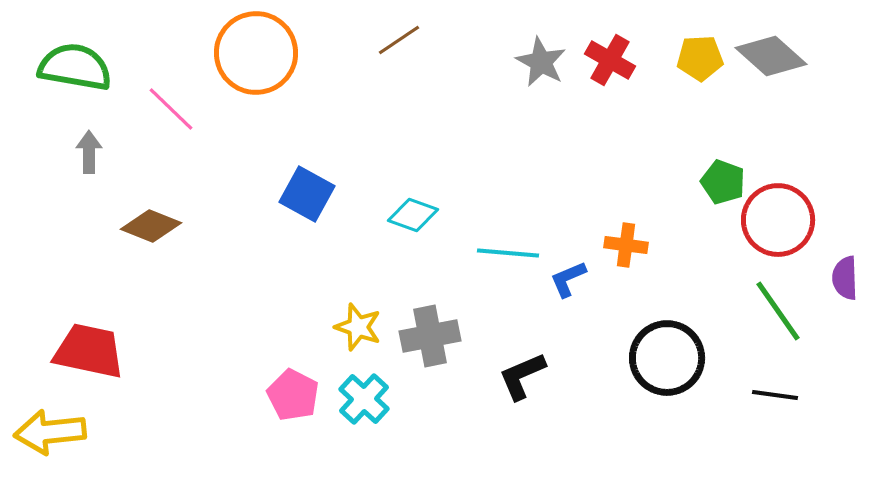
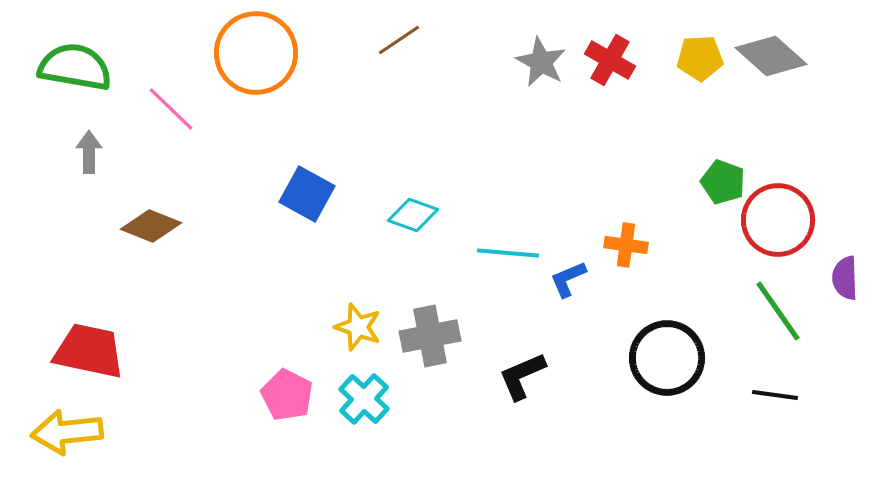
pink pentagon: moved 6 px left
yellow arrow: moved 17 px right
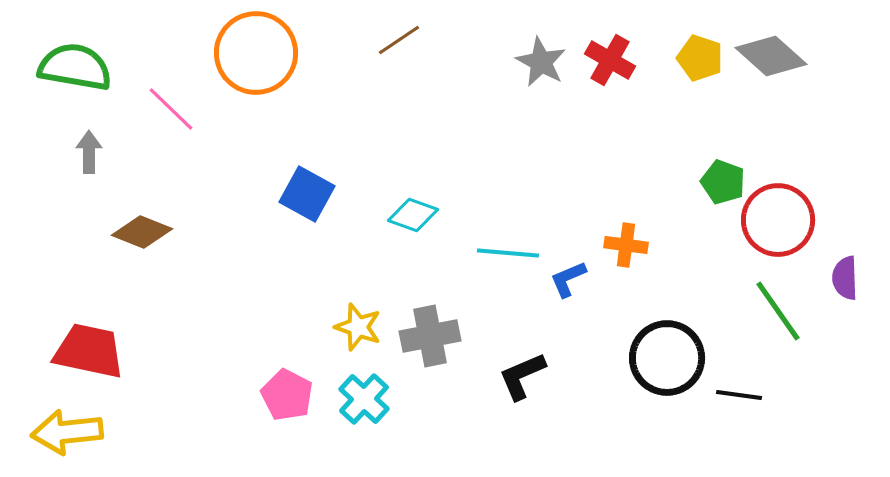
yellow pentagon: rotated 21 degrees clockwise
brown diamond: moved 9 px left, 6 px down
black line: moved 36 px left
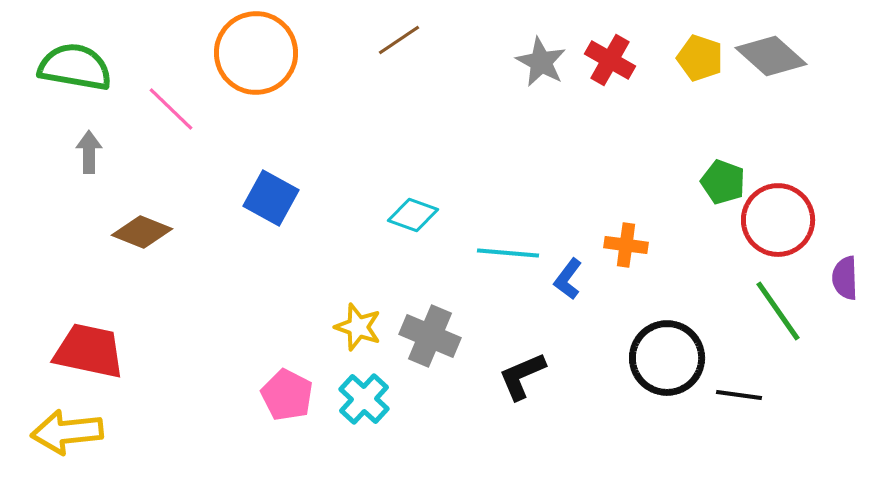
blue square: moved 36 px left, 4 px down
blue L-shape: rotated 30 degrees counterclockwise
gray cross: rotated 34 degrees clockwise
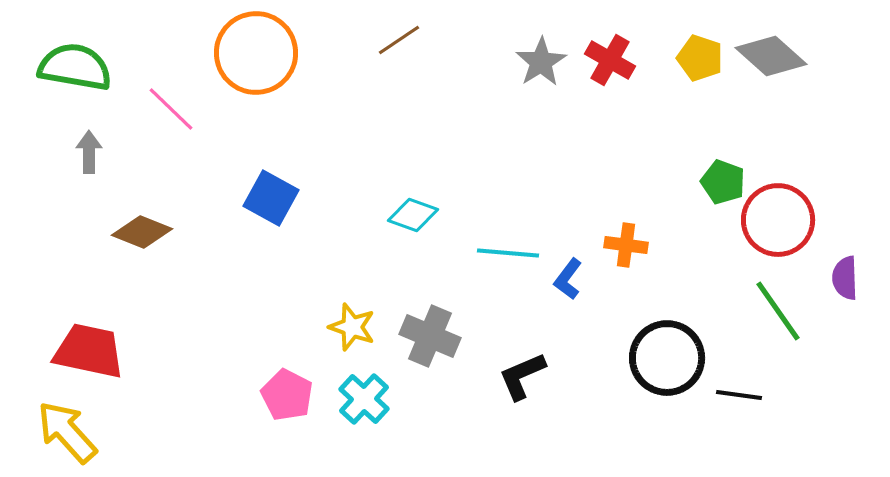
gray star: rotated 12 degrees clockwise
yellow star: moved 6 px left
yellow arrow: rotated 54 degrees clockwise
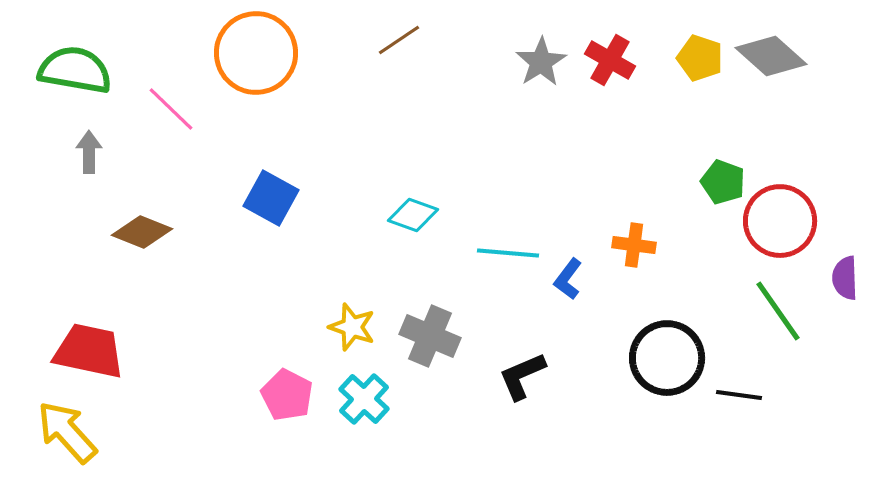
green semicircle: moved 3 px down
red circle: moved 2 px right, 1 px down
orange cross: moved 8 px right
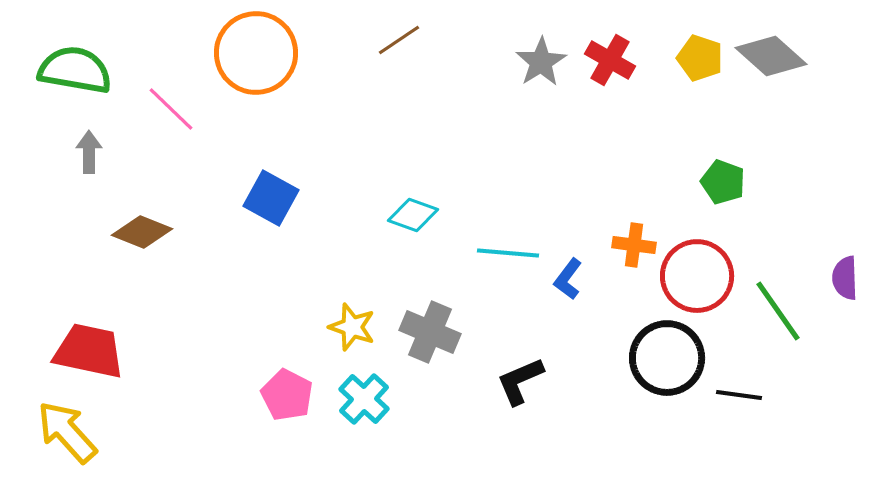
red circle: moved 83 px left, 55 px down
gray cross: moved 4 px up
black L-shape: moved 2 px left, 5 px down
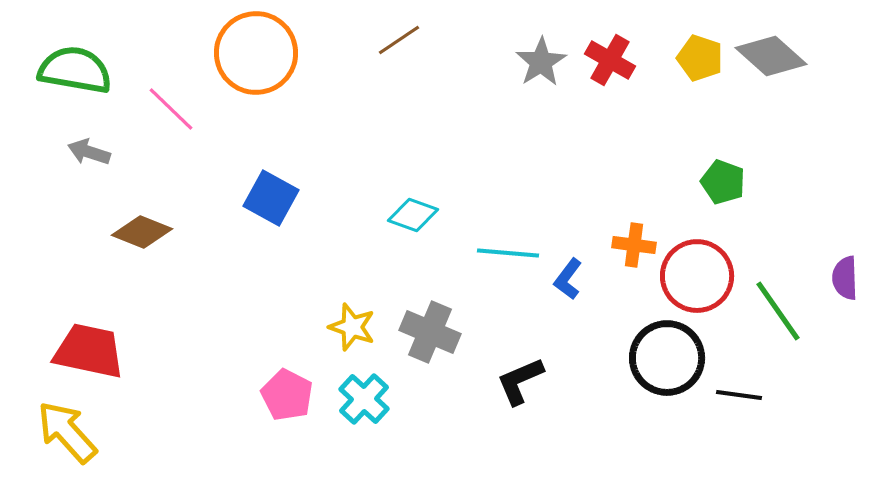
gray arrow: rotated 72 degrees counterclockwise
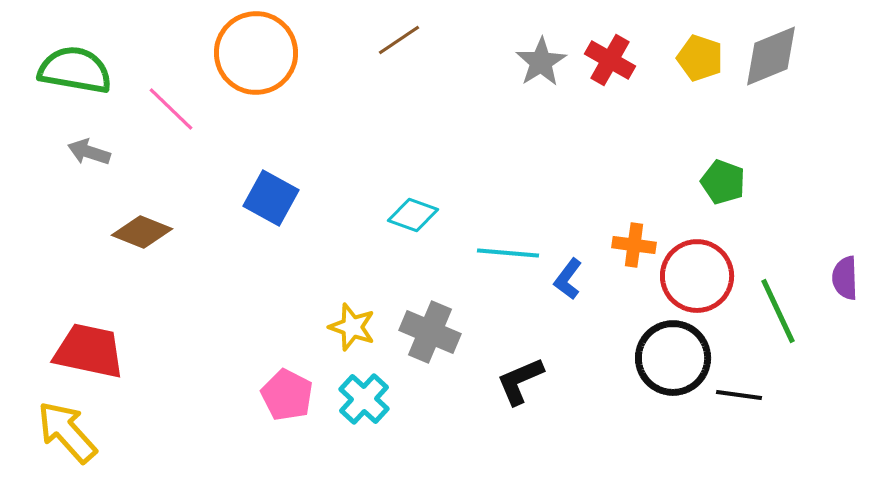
gray diamond: rotated 64 degrees counterclockwise
green line: rotated 10 degrees clockwise
black circle: moved 6 px right
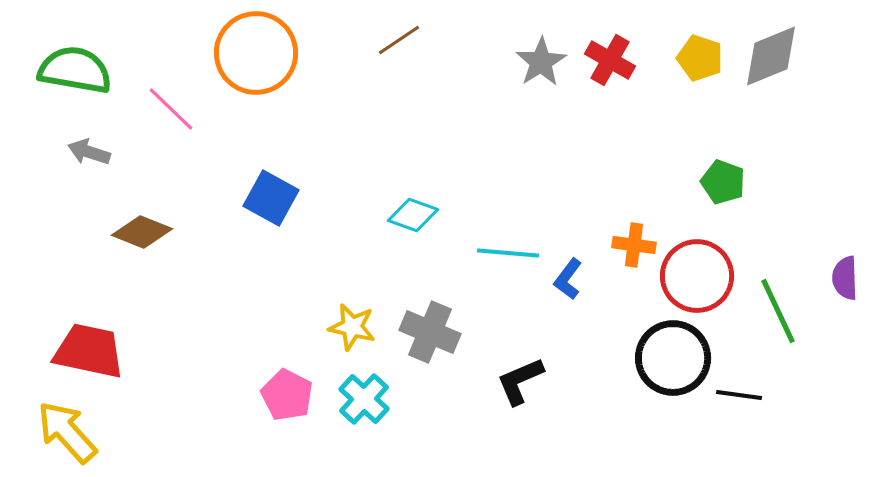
yellow star: rotated 6 degrees counterclockwise
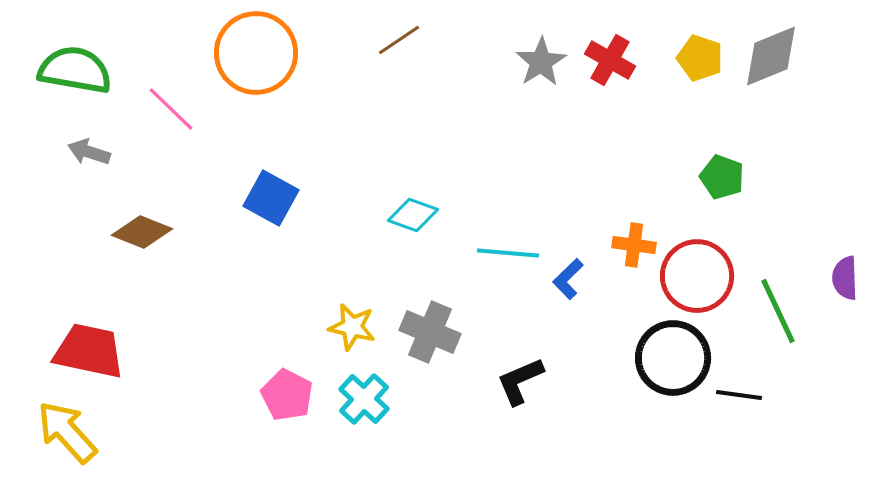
green pentagon: moved 1 px left, 5 px up
blue L-shape: rotated 9 degrees clockwise
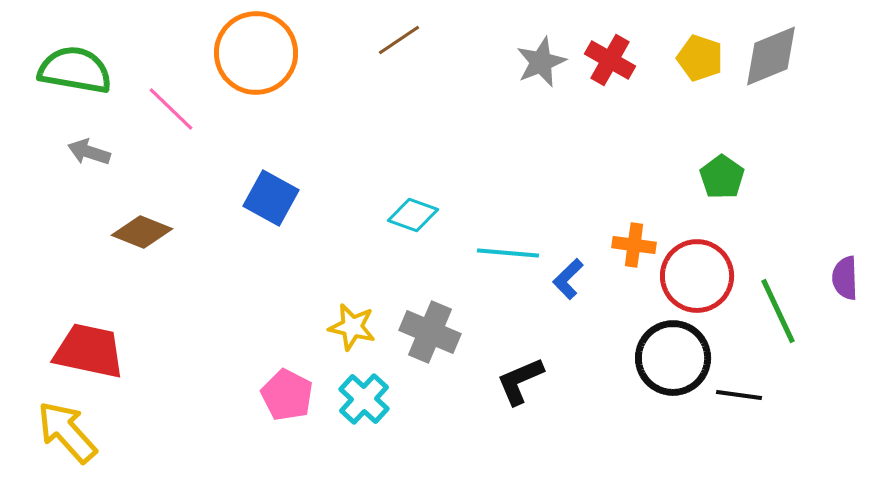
gray star: rotated 9 degrees clockwise
green pentagon: rotated 15 degrees clockwise
